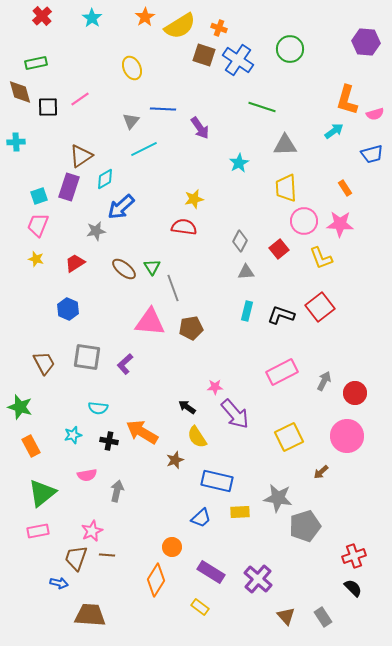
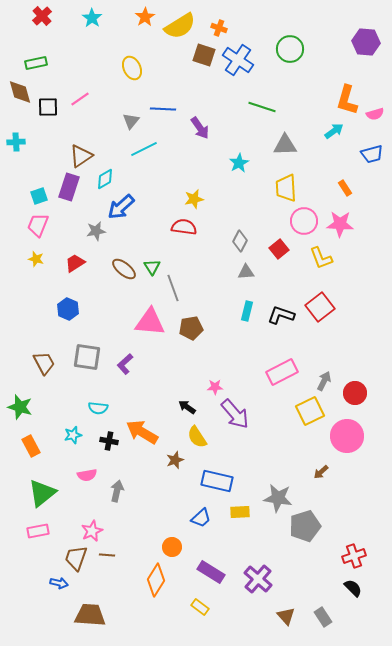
yellow square at (289, 437): moved 21 px right, 26 px up
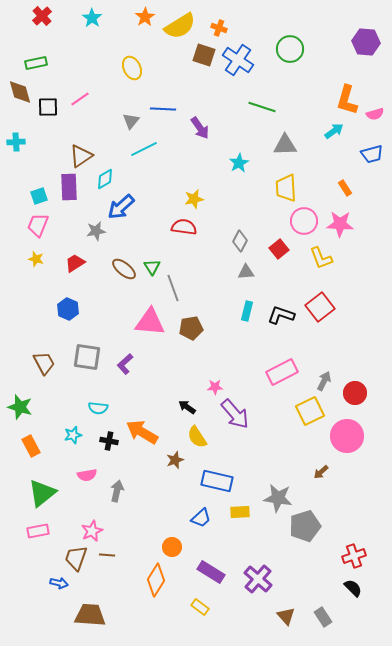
purple rectangle at (69, 187): rotated 20 degrees counterclockwise
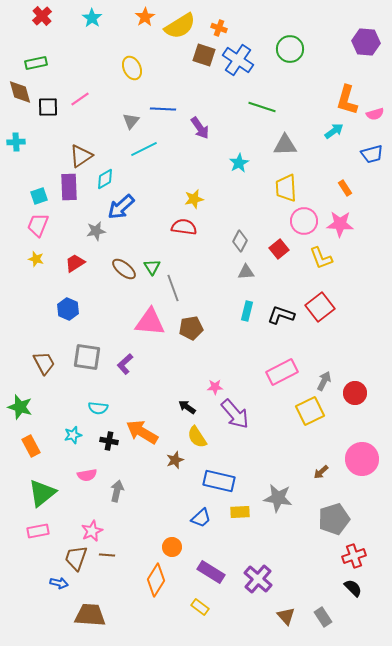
pink circle at (347, 436): moved 15 px right, 23 px down
blue rectangle at (217, 481): moved 2 px right
gray pentagon at (305, 526): moved 29 px right, 7 px up
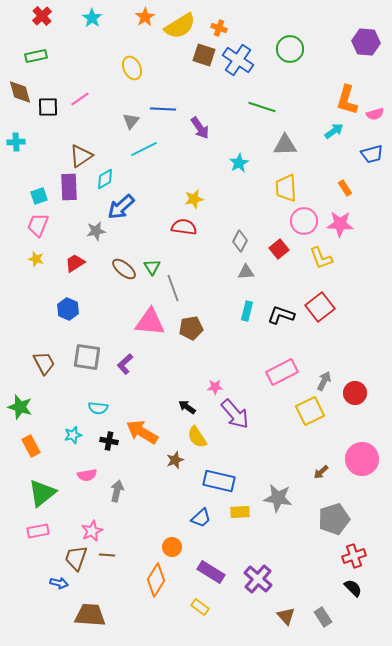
green rectangle at (36, 63): moved 7 px up
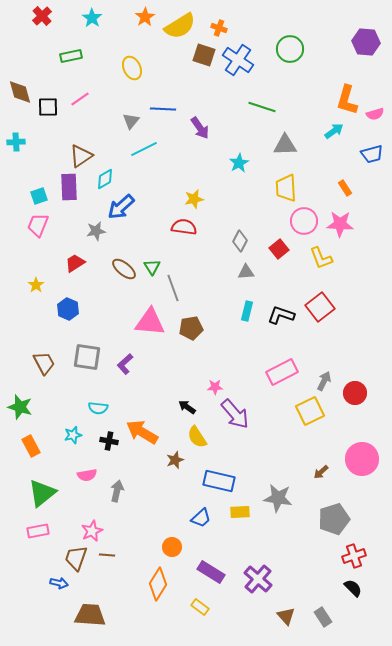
green rectangle at (36, 56): moved 35 px right
yellow star at (36, 259): moved 26 px down; rotated 21 degrees clockwise
orange diamond at (156, 580): moved 2 px right, 4 px down
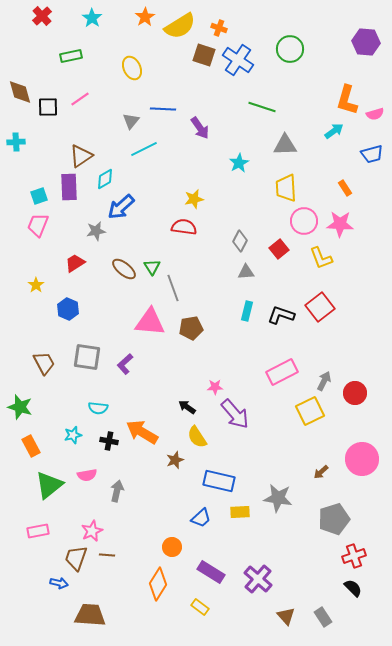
green triangle at (42, 493): moved 7 px right, 8 px up
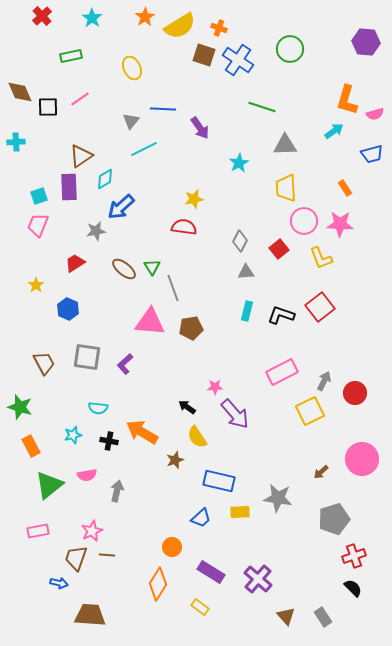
brown diamond at (20, 92): rotated 8 degrees counterclockwise
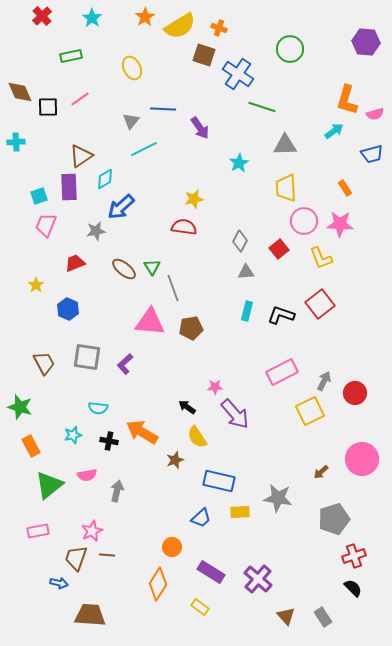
blue cross at (238, 60): moved 14 px down
pink trapezoid at (38, 225): moved 8 px right
red trapezoid at (75, 263): rotated 10 degrees clockwise
red square at (320, 307): moved 3 px up
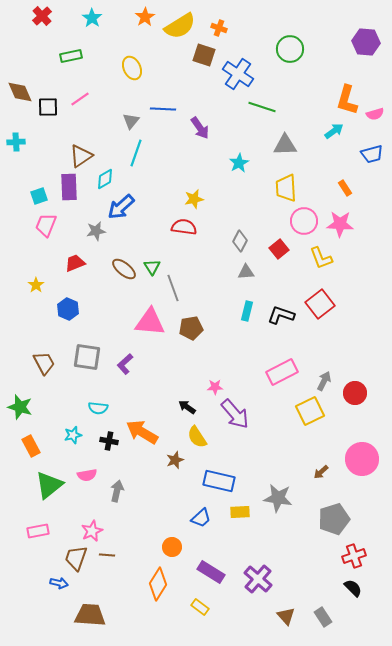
cyan line at (144, 149): moved 8 px left, 4 px down; rotated 44 degrees counterclockwise
